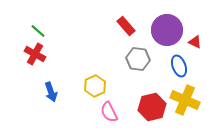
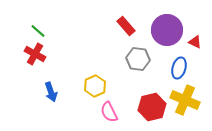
blue ellipse: moved 2 px down; rotated 35 degrees clockwise
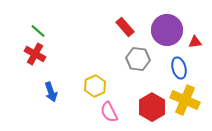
red rectangle: moved 1 px left, 1 px down
red triangle: rotated 32 degrees counterclockwise
blue ellipse: rotated 30 degrees counterclockwise
red hexagon: rotated 16 degrees counterclockwise
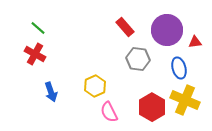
green line: moved 3 px up
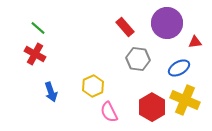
purple circle: moved 7 px up
blue ellipse: rotated 75 degrees clockwise
yellow hexagon: moved 2 px left
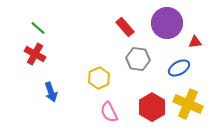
yellow hexagon: moved 6 px right, 8 px up
yellow cross: moved 3 px right, 4 px down
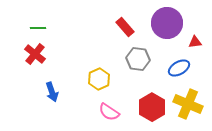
green line: rotated 42 degrees counterclockwise
red cross: rotated 10 degrees clockwise
yellow hexagon: moved 1 px down
blue arrow: moved 1 px right
pink semicircle: rotated 30 degrees counterclockwise
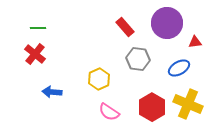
blue arrow: rotated 114 degrees clockwise
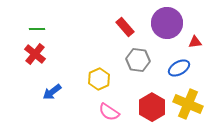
green line: moved 1 px left, 1 px down
gray hexagon: moved 1 px down
blue arrow: rotated 42 degrees counterclockwise
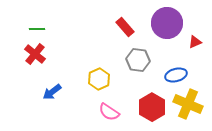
red triangle: rotated 16 degrees counterclockwise
blue ellipse: moved 3 px left, 7 px down; rotated 15 degrees clockwise
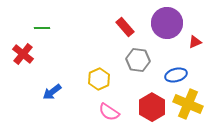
green line: moved 5 px right, 1 px up
red cross: moved 12 px left
